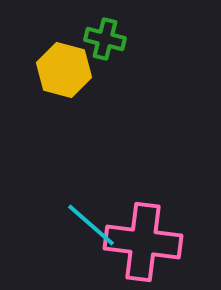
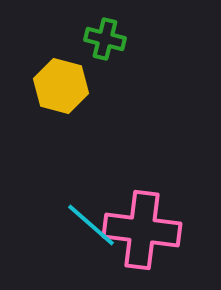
yellow hexagon: moved 3 px left, 16 px down
pink cross: moved 1 px left, 12 px up
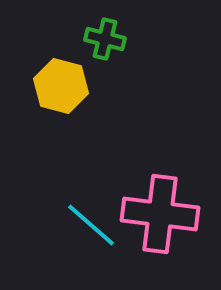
pink cross: moved 18 px right, 16 px up
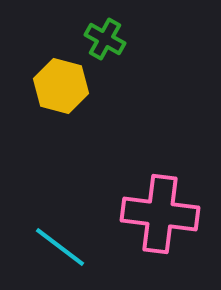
green cross: rotated 15 degrees clockwise
cyan line: moved 31 px left, 22 px down; rotated 4 degrees counterclockwise
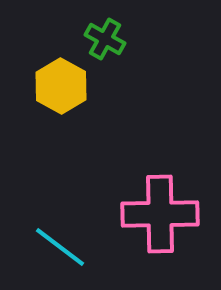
yellow hexagon: rotated 14 degrees clockwise
pink cross: rotated 8 degrees counterclockwise
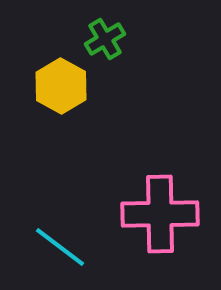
green cross: rotated 30 degrees clockwise
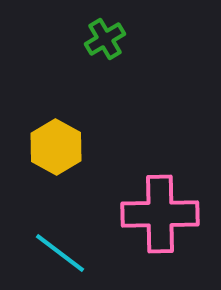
yellow hexagon: moved 5 px left, 61 px down
cyan line: moved 6 px down
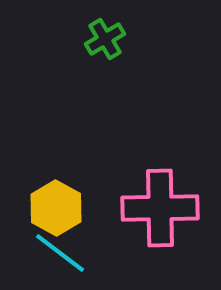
yellow hexagon: moved 61 px down
pink cross: moved 6 px up
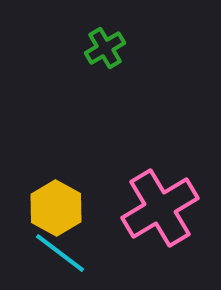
green cross: moved 9 px down
pink cross: rotated 30 degrees counterclockwise
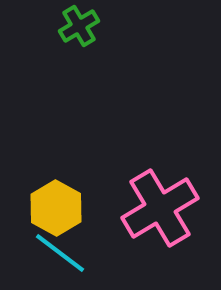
green cross: moved 26 px left, 22 px up
